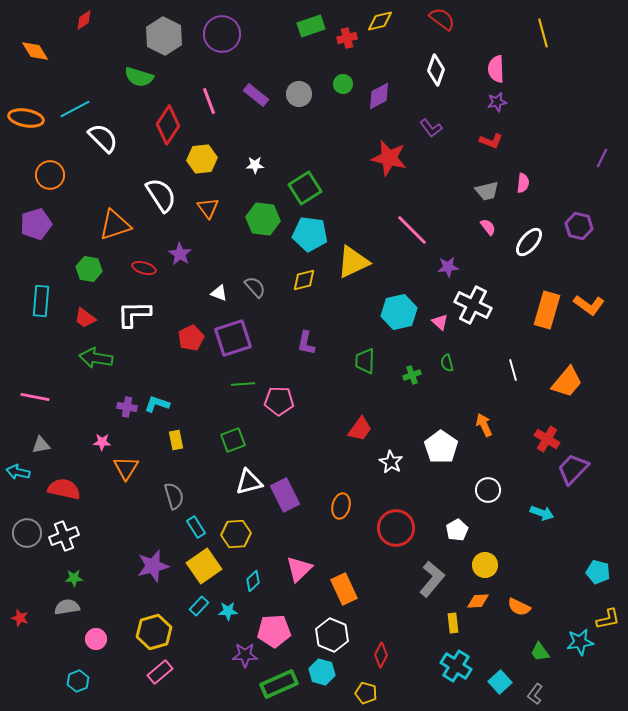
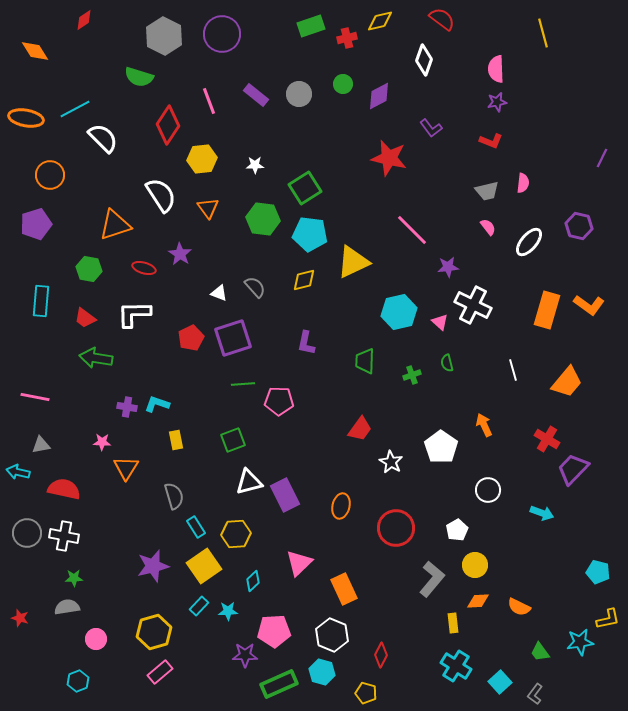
white diamond at (436, 70): moved 12 px left, 10 px up
white cross at (64, 536): rotated 32 degrees clockwise
yellow circle at (485, 565): moved 10 px left
pink triangle at (299, 569): moved 6 px up
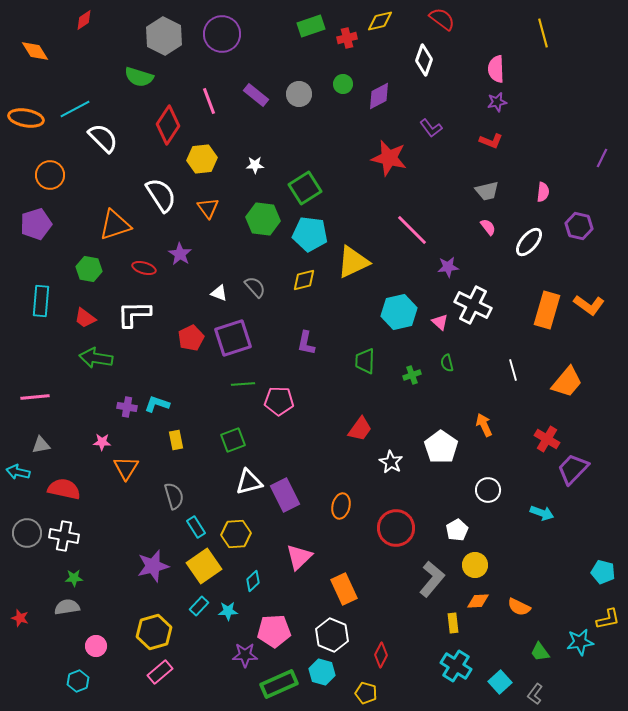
pink semicircle at (523, 183): moved 20 px right, 9 px down
pink line at (35, 397): rotated 16 degrees counterclockwise
pink triangle at (299, 563): moved 6 px up
cyan pentagon at (598, 572): moved 5 px right
pink circle at (96, 639): moved 7 px down
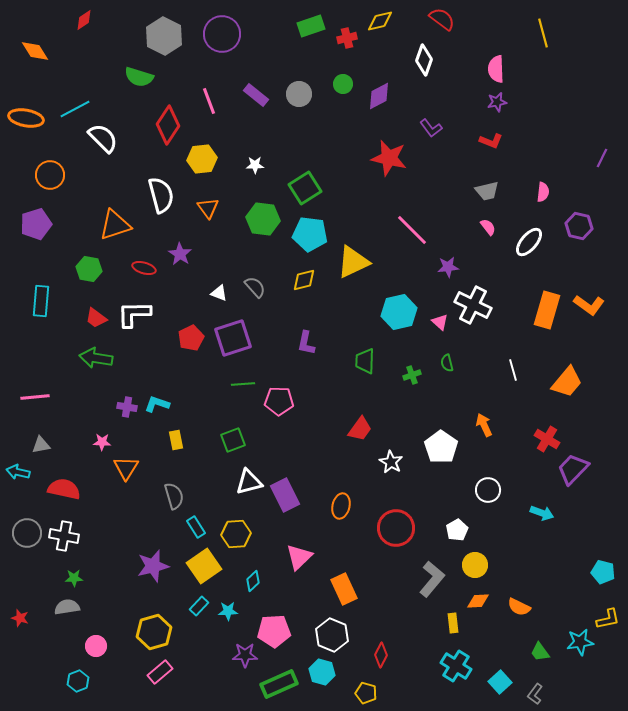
white semicircle at (161, 195): rotated 18 degrees clockwise
red trapezoid at (85, 318): moved 11 px right
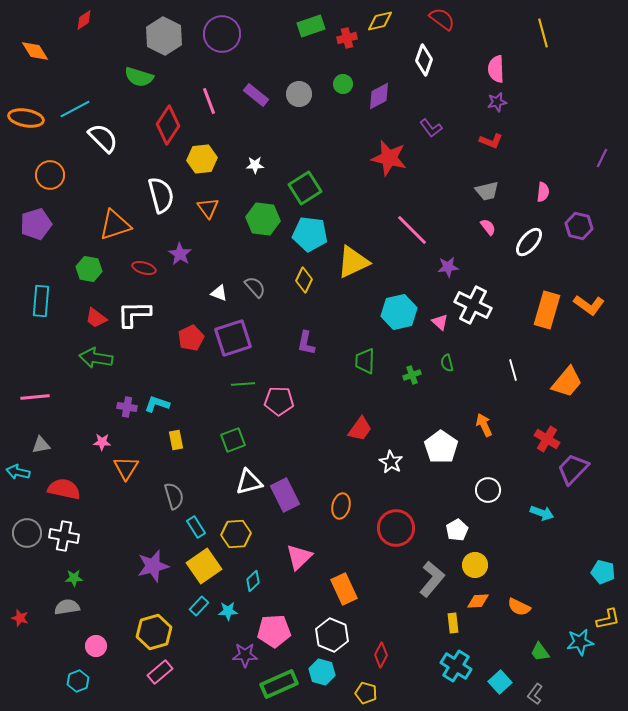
yellow diamond at (304, 280): rotated 50 degrees counterclockwise
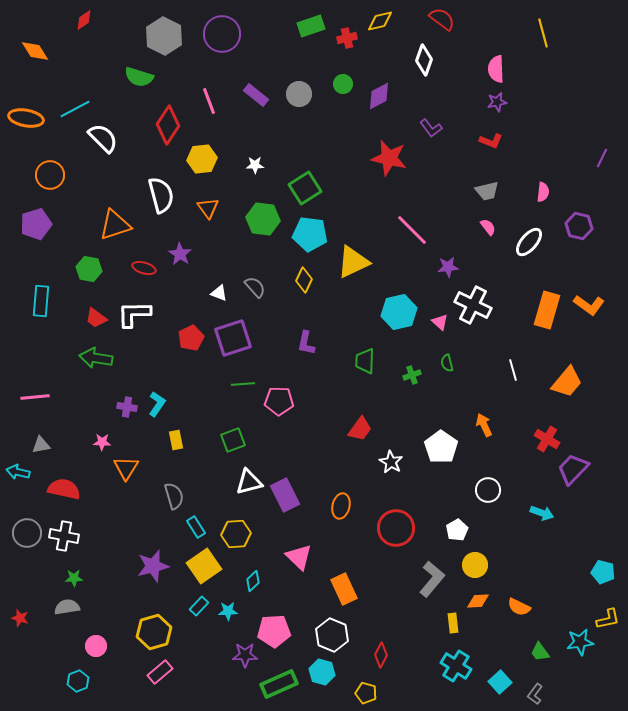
cyan L-shape at (157, 404): rotated 105 degrees clockwise
pink triangle at (299, 557): rotated 32 degrees counterclockwise
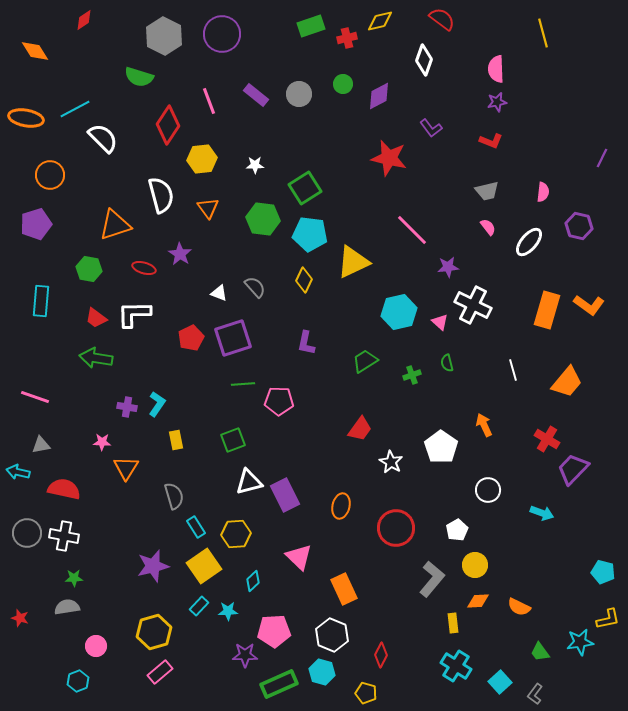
green trapezoid at (365, 361): rotated 56 degrees clockwise
pink line at (35, 397): rotated 24 degrees clockwise
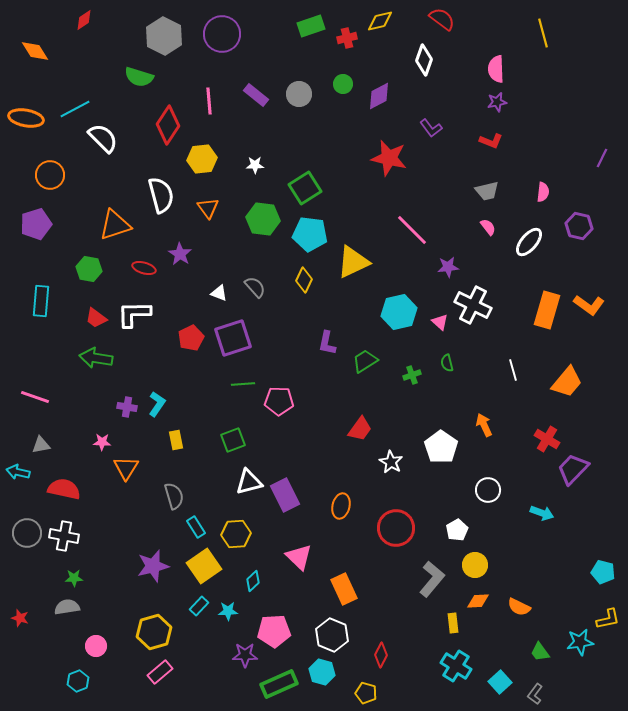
pink line at (209, 101): rotated 16 degrees clockwise
purple L-shape at (306, 343): moved 21 px right
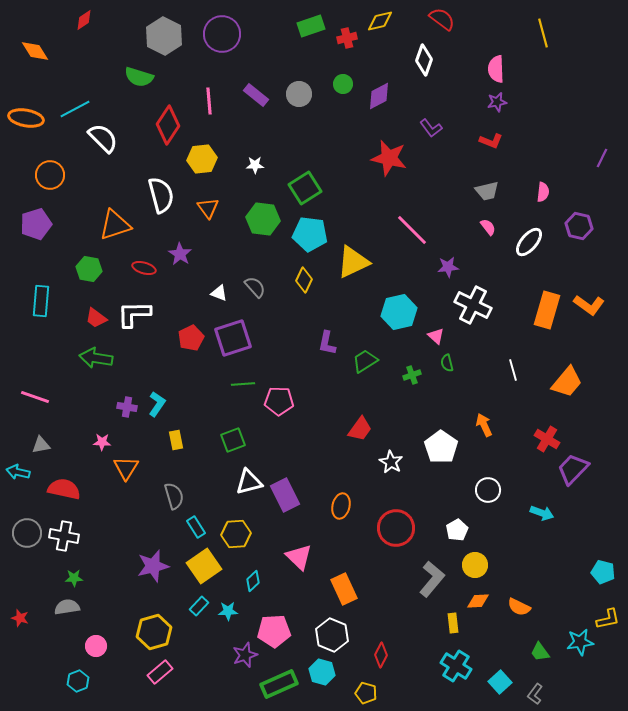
pink triangle at (440, 322): moved 4 px left, 14 px down
purple star at (245, 655): rotated 20 degrees counterclockwise
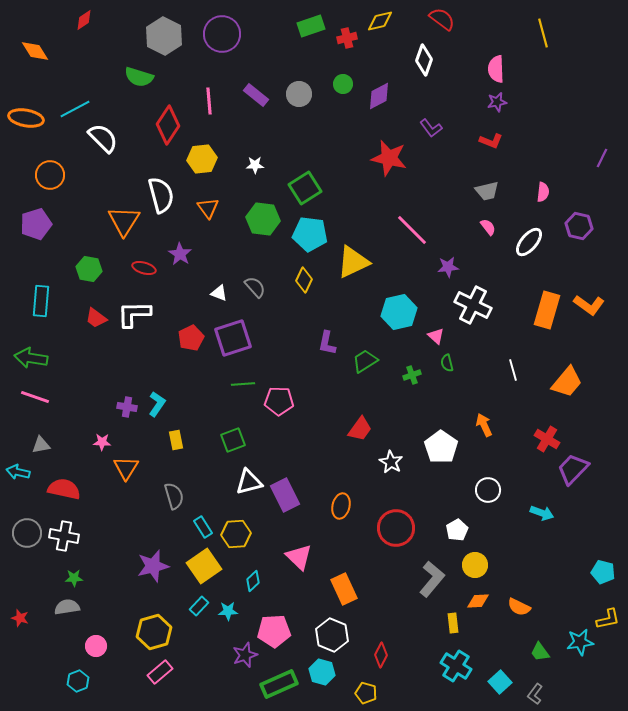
orange triangle at (115, 225): moved 9 px right, 4 px up; rotated 40 degrees counterclockwise
green arrow at (96, 358): moved 65 px left
cyan rectangle at (196, 527): moved 7 px right
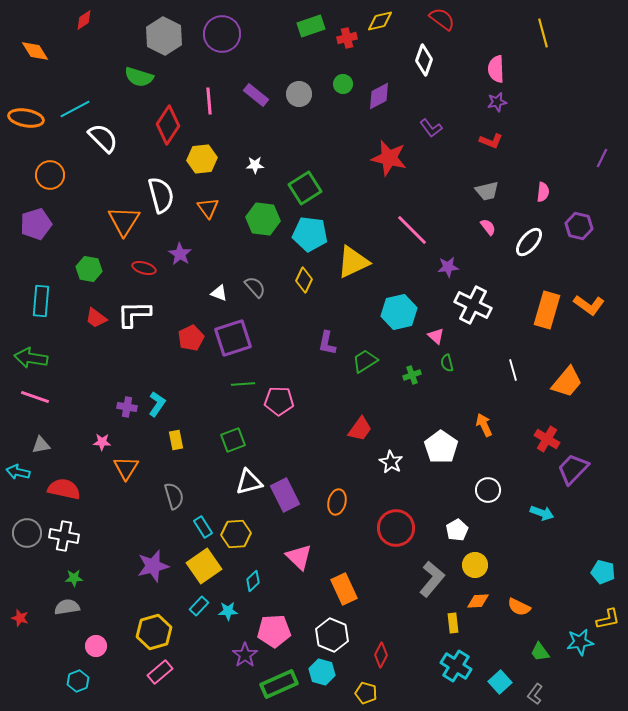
orange ellipse at (341, 506): moved 4 px left, 4 px up
purple star at (245, 655): rotated 15 degrees counterclockwise
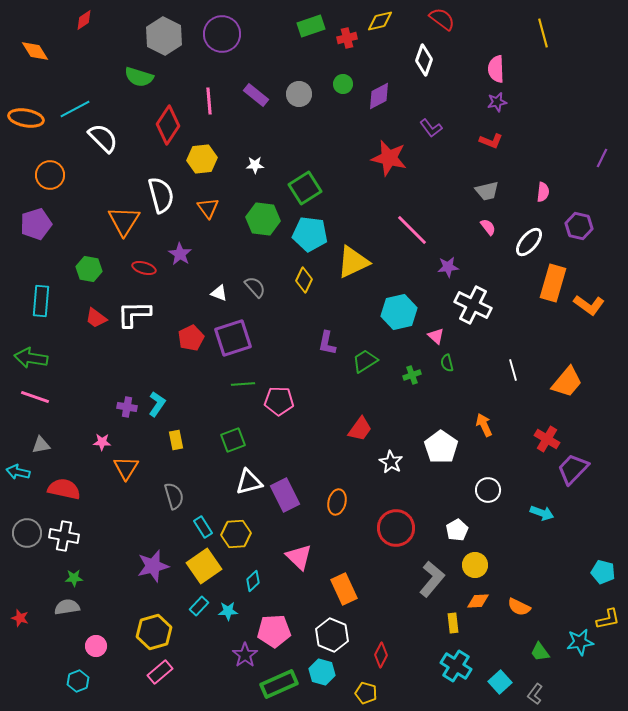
orange rectangle at (547, 310): moved 6 px right, 27 px up
